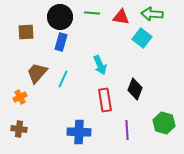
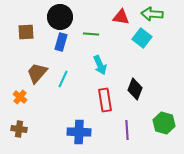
green line: moved 1 px left, 21 px down
orange cross: rotated 24 degrees counterclockwise
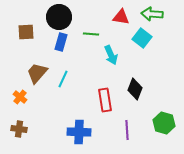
black circle: moved 1 px left
cyan arrow: moved 11 px right, 10 px up
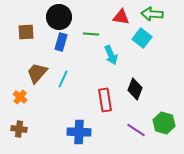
purple line: moved 9 px right; rotated 54 degrees counterclockwise
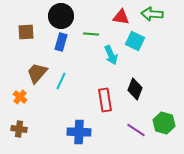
black circle: moved 2 px right, 1 px up
cyan square: moved 7 px left, 3 px down; rotated 12 degrees counterclockwise
cyan line: moved 2 px left, 2 px down
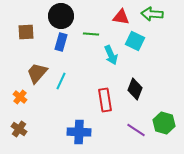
brown cross: rotated 28 degrees clockwise
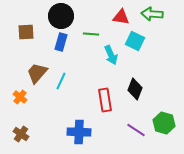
brown cross: moved 2 px right, 5 px down
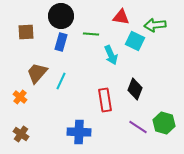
green arrow: moved 3 px right, 11 px down; rotated 10 degrees counterclockwise
purple line: moved 2 px right, 3 px up
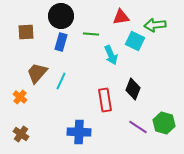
red triangle: rotated 18 degrees counterclockwise
black diamond: moved 2 px left
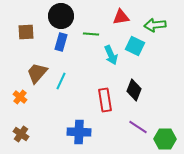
cyan square: moved 5 px down
black diamond: moved 1 px right, 1 px down
green hexagon: moved 1 px right, 16 px down; rotated 15 degrees counterclockwise
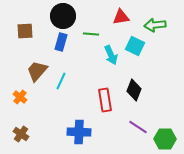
black circle: moved 2 px right
brown square: moved 1 px left, 1 px up
brown trapezoid: moved 2 px up
